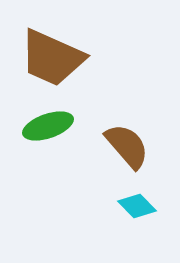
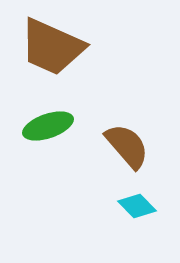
brown trapezoid: moved 11 px up
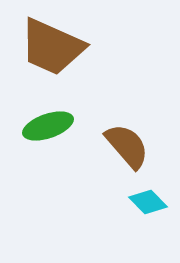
cyan diamond: moved 11 px right, 4 px up
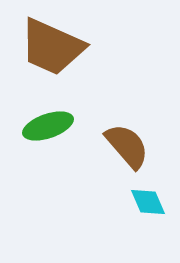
cyan diamond: rotated 21 degrees clockwise
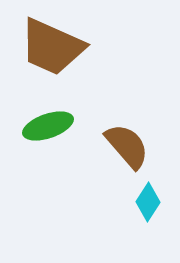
cyan diamond: rotated 57 degrees clockwise
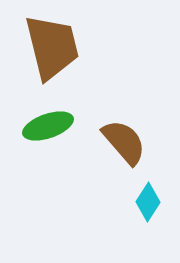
brown trapezoid: rotated 128 degrees counterclockwise
brown semicircle: moved 3 px left, 4 px up
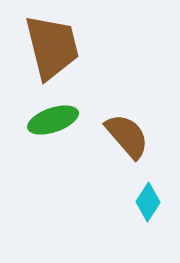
green ellipse: moved 5 px right, 6 px up
brown semicircle: moved 3 px right, 6 px up
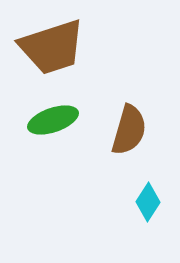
brown trapezoid: rotated 86 degrees clockwise
brown semicircle: moved 2 px right, 6 px up; rotated 57 degrees clockwise
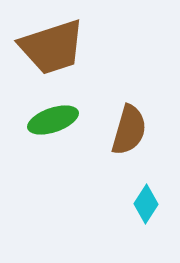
cyan diamond: moved 2 px left, 2 px down
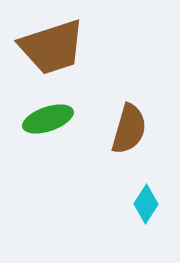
green ellipse: moved 5 px left, 1 px up
brown semicircle: moved 1 px up
